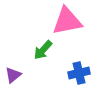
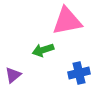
green arrow: rotated 30 degrees clockwise
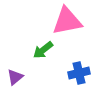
green arrow: rotated 20 degrees counterclockwise
purple triangle: moved 2 px right, 2 px down
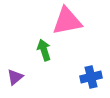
green arrow: moved 1 px right; rotated 110 degrees clockwise
blue cross: moved 12 px right, 4 px down
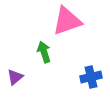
pink triangle: rotated 8 degrees counterclockwise
green arrow: moved 2 px down
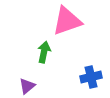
green arrow: rotated 30 degrees clockwise
purple triangle: moved 12 px right, 9 px down
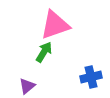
pink triangle: moved 12 px left, 4 px down
green arrow: rotated 20 degrees clockwise
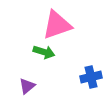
pink triangle: moved 2 px right
green arrow: rotated 75 degrees clockwise
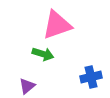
green arrow: moved 1 px left, 2 px down
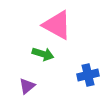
pink triangle: rotated 48 degrees clockwise
blue cross: moved 3 px left, 2 px up
